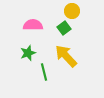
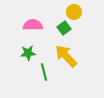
yellow circle: moved 2 px right, 1 px down
green star: rotated 14 degrees clockwise
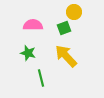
green square: rotated 16 degrees clockwise
green star: rotated 21 degrees clockwise
green line: moved 3 px left, 6 px down
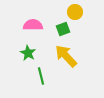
yellow circle: moved 1 px right
green square: moved 1 px left, 1 px down
green star: rotated 14 degrees clockwise
green line: moved 2 px up
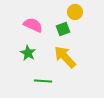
pink semicircle: rotated 24 degrees clockwise
yellow arrow: moved 1 px left, 1 px down
green line: moved 2 px right, 5 px down; rotated 72 degrees counterclockwise
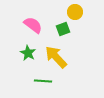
pink semicircle: rotated 12 degrees clockwise
yellow arrow: moved 9 px left
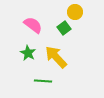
green square: moved 1 px right, 1 px up; rotated 16 degrees counterclockwise
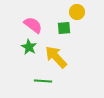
yellow circle: moved 2 px right
green square: rotated 32 degrees clockwise
green star: moved 1 px right, 6 px up
